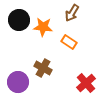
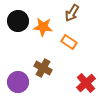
black circle: moved 1 px left, 1 px down
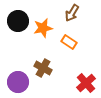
orange star: moved 1 px down; rotated 18 degrees counterclockwise
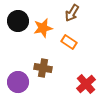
brown cross: rotated 18 degrees counterclockwise
red cross: moved 1 px down
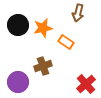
brown arrow: moved 6 px right; rotated 18 degrees counterclockwise
black circle: moved 4 px down
orange rectangle: moved 3 px left
brown cross: moved 2 px up; rotated 30 degrees counterclockwise
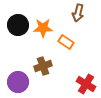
orange star: rotated 12 degrees clockwise
red cross: rotated 18 degrees counterclockwise
